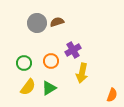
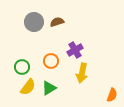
gray circle: moved 3 px left, 1 px up
purple cross: moved 2 px right
green circle: moved 2 px left, 4 px down
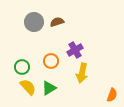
yellow semicircle: rotated 78 degrees counterclockwise
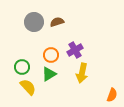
orange circle: moved 6 px up
green triangle: moved 14 px up
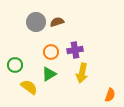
gray circle: moved 2 px right
purple cross: rotated 21 degrees clockwise
orange circle: moved 3 px up
green circle: moved 7 px left, 2 px up
yellow semicircle: moved 1 px right; rotated 12 degrees counterclockwise
orange semicircle: moved 2 px left
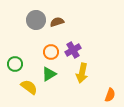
gray circle: moved 2 px up
purple cross: moved 2 px left; rotated 21 degrees counterclockwise
green circle: moved 1 px up
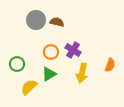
brown semicircle: rotated 32 degrees clockwise
purple cross: rotated 28 degrees counterclockwise
green circle: moved 2 px right
yellow semicircle: rotated 78 degrees counterclockwise
orange semicircle: moved 30 px up
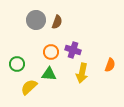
brown semicircle: rotated 96 degrees clockwise
purple cross: rotated 14 degrees counterclockwise
green triangle: rotated 35 degrees clockwise
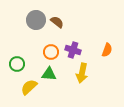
brown semicircle: rotated 72 degrees counterclockwise
orange semicircle: moved 3 px left, 15 px up
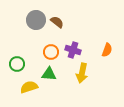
yellow semicircle: rotated 24 degrees clockwise
